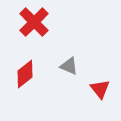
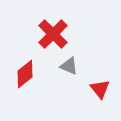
red cross: moved 19 px right, 12 px down
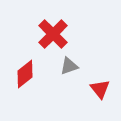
gray triangle: rotated 42 degrees counterclockwise
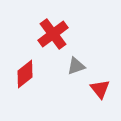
red cross: rotated 8 degrees clockwise
gray triangle: moved 7 px right
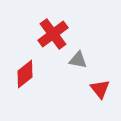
gray triangle: moved 2 px right, 6 px up; rotated 30 degrees clockwise
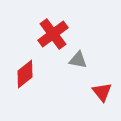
red triangle: moved 2 px right, 3 px down
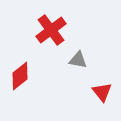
red cross: moved 2 px left, 4 px up
red diamond: moved 5 px left, 2 px down
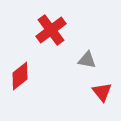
gray triangle: moved 9 px right
